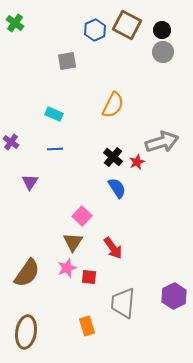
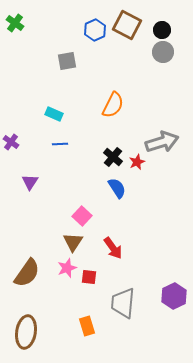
blue line: moved 5 px right, 5 px up
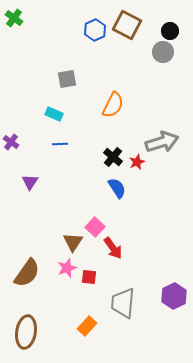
green cross: moved 1 px left, 5 px up
black circle: moved 8 px right, 1 px down
gray square: moved 18 px down
pink square: moved 13 px right, 11 px down
orange rectangle: rotated 60 degrees clockwise
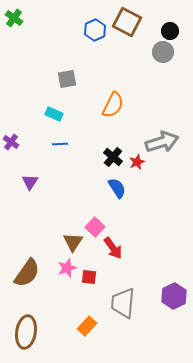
brown square: moved 3 px up
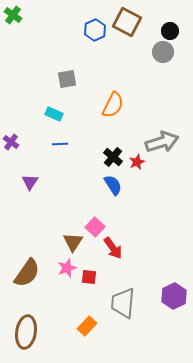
green cross: moved 1 px left, 3 px up
blue semicircle: moved 4 px left, 3 px up
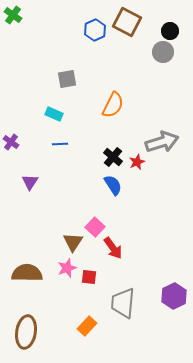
brown semicircle: rotated 124 degrees counterclockwise
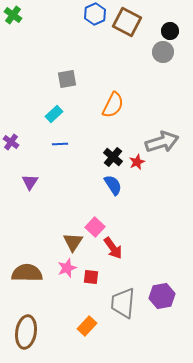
blue hexagon: moved 16 px up
cyan rectangle: rotated 66 degrees counterclockwise
red square: moved 2 px right
purple hexagon: moved 12 px left; rotated 15 degrees clockwise
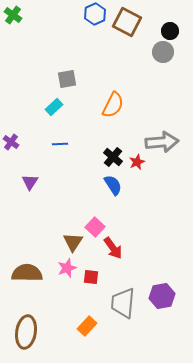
cyan rectangle: moved 7 px up
gray arrow: rotated 12 degrees clockwise
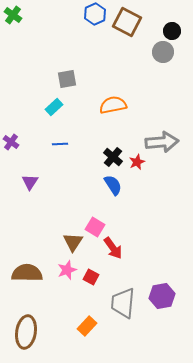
black circle: moved 2 px right
orange semicircle: rotated 128 degrees counterclockwise
pink square: rotated 12 degrees counterclockwise
pink star: moved 2 px down
red square: rotated 21 degrees clockwise
